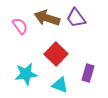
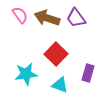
pink semicircle: moved 11 px up
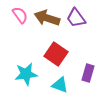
red square: rotated 10 degrees counterclockwise
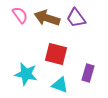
red square: rotated 20 degrees counterclockwise
cyan star: rotated 20 degrees clockwise
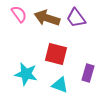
pink semicircle: moved 1 px left, 1 px up
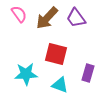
brown arrow: rotated 65 degrees counterclockwise
cyan star: rotated 15 degrees counterclockwise
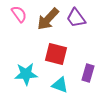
brown arrow: moved 1 px right, 1 px down
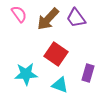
red square: rotated 20 degrees clockwise
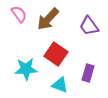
purple trapezoid: moved 13 px right, 8 px down
cyan star: moved 5 px up
